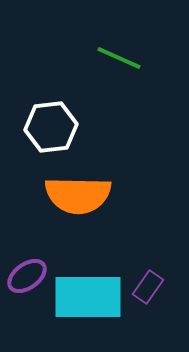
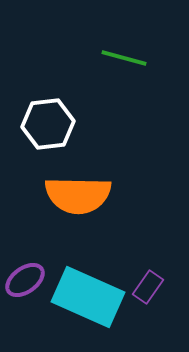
green line: moved 5 px right; rotated 9 degrees counterclockwise
white hexagon: moved 3 px left, 3 px up
purple ellipse: moved 2 px left, 4 px down
cyan rectangle: rotated 24 degrees clockwise
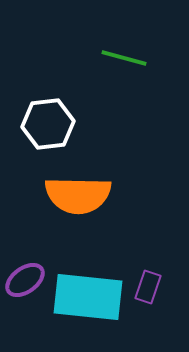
purple rectangle: rotated 16 degrees counterclockwise
cyan rectangle: rotated 18 degrees counterclockwise
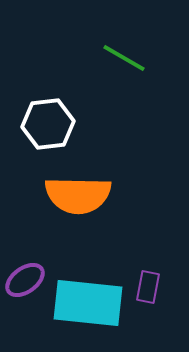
green line: rotated 15 degrees clockwise
purple rectangle: rotated 8 degrees counterclockwise
cyan rectangle: moved 6 px down
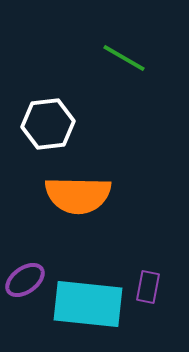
cyan rectangle: moved 1 px down
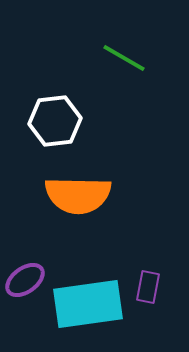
white hexagon: moved 7 px right, 3 px up
cyan rectangle: rotated 14 degrees counterclockwise
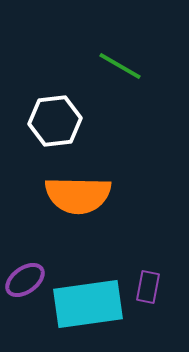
green line: moved 4 px left, 8 px down
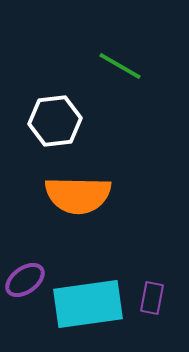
purple rectangle: moved 4 px right, 11 px down
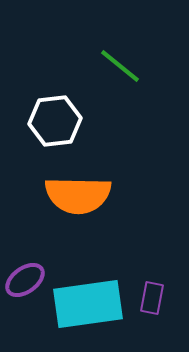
green line: rotated 9 degrees clockwise
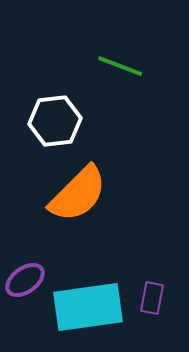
green line: rotated 18 degrees counterclockwise
orange semicircle: moved 1 px up; rotated 46 degrees counterclockwise
cyan rectangle: moved 3 px down
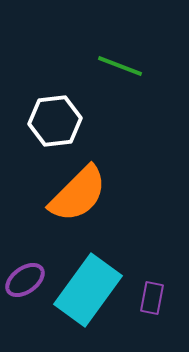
cyan rectangle: moved 17 px up; rotated 46 degrees counterclockwise
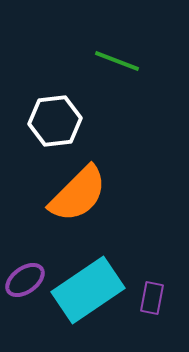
green line: moved 3 px left, 5 px up
cyan rectangle: rotated 20 degrees clockwise
